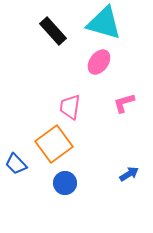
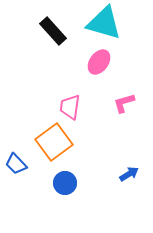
orange square: moved 2 px up
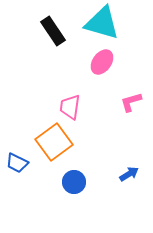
cyan triangle: moved 2 px left
black rectangle: rotated 8 degrees clockwise
pink ellipse: moved 3 px right
pink L-shape: moved 7 px right, 1 px up
blue trapezoid: moved 1 px right, 1 px up; rotated 20 degrees counterclockwise
blue circle: moved 9 px right, 1 px up
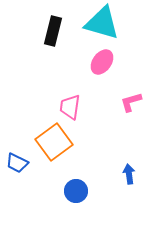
black rectangle: rotated 48 degrees clockwise
blue arrow: rotated 66 degrees counterclockwise
blue circle: moved 2 px right, 9 px down
